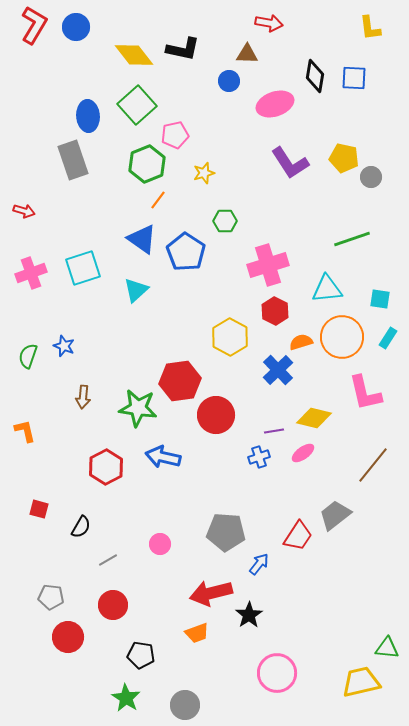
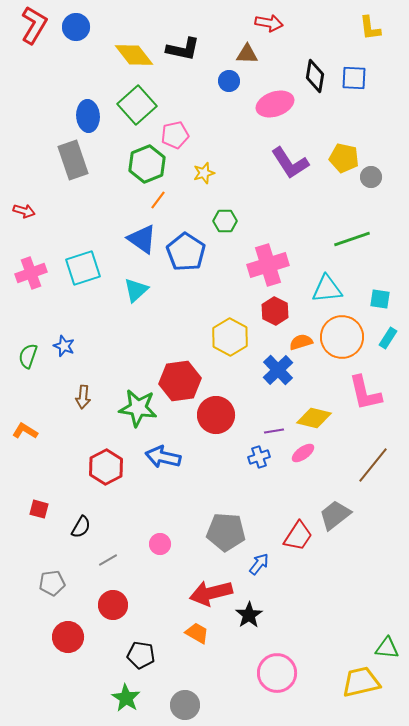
orange L-shape at (25, 431): rotated 45 degrees counterclockwise
gray pentagon at (51, 597): moved 1 px right, 14 px up; rotated 15 degrees counterclockwise
orange trapezoid at (197, 633): rotated 130 degrees counterclockwise
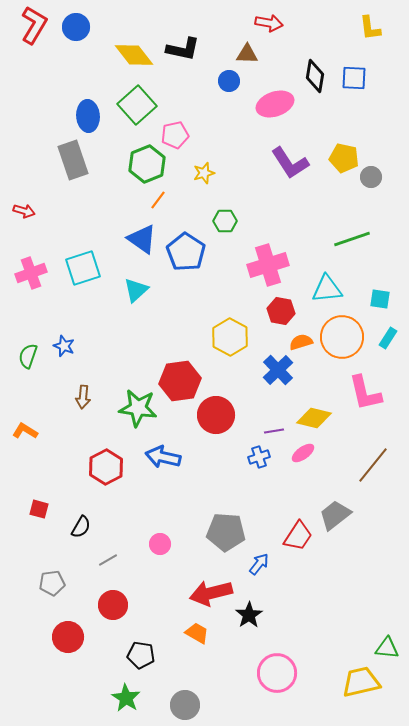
red hexagon at (275, 311): moved 6 px right; rotated 16 degrees counterclockwise
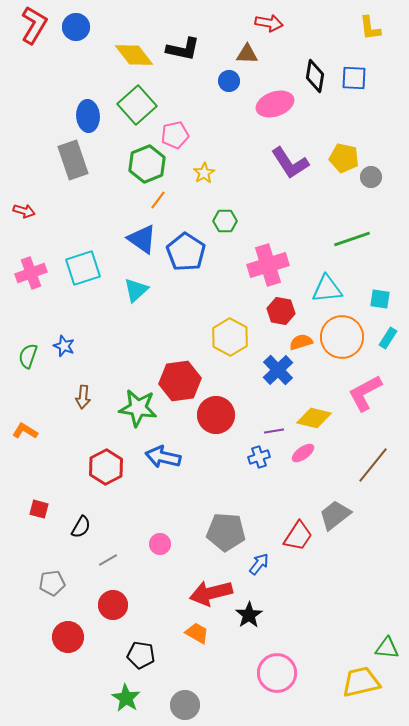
yellow star at (204, 173): rotated 15 degrees counterclockwise
pink L-shape at (365, 393): rotated 75 degrees clockwise
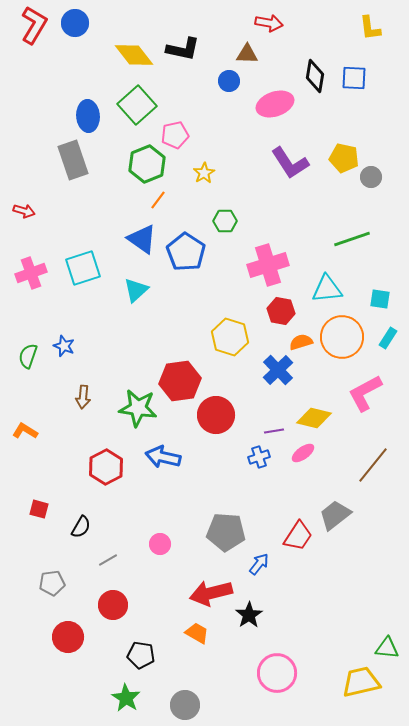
blue circle at (76, 27): moved 1 px left, 4 px up
yellow hexagon at (230, 337): rotated 12 degrees counterclockwise
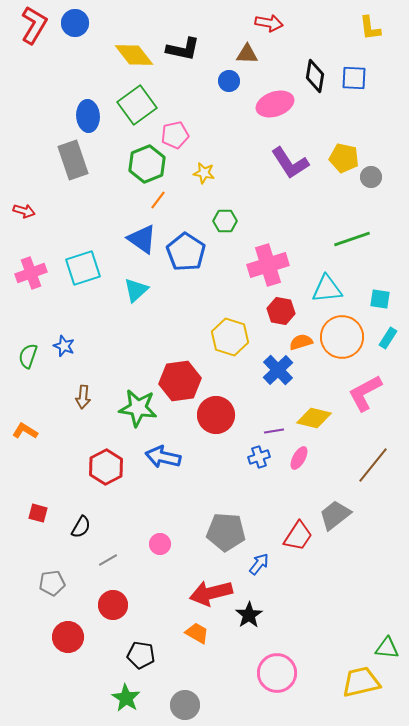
green square at (137, 105): rotated 6 degrees clockwise
yellow star at (204, 173): rotated 30 degrees counterclockwise
pink ellipse at (303, 453): moved 4 px left, 5 px down; rotated 25 degrees counterclockwise
red square at (39, 509): moved 1 px left, 4 px down
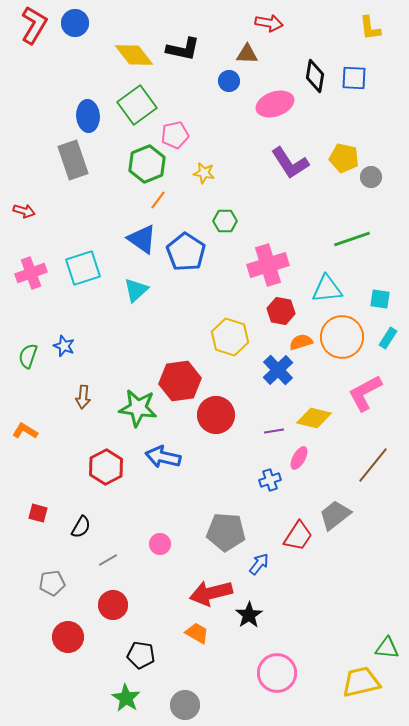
blue cross at (259, 457): moved 11 px right, 23 px down
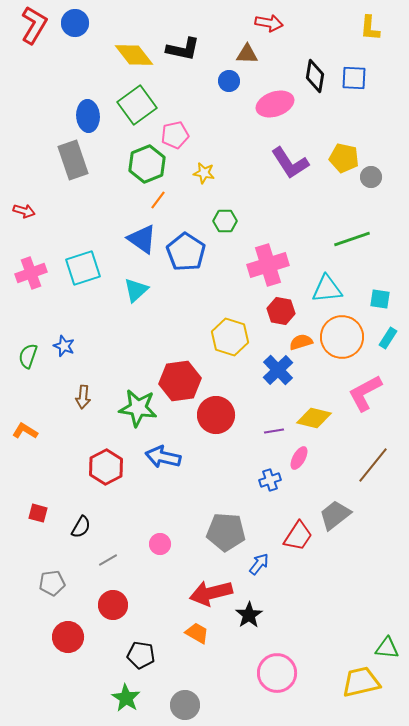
yellow L-shape at (370, 28): rotated 12 degrees clockwise
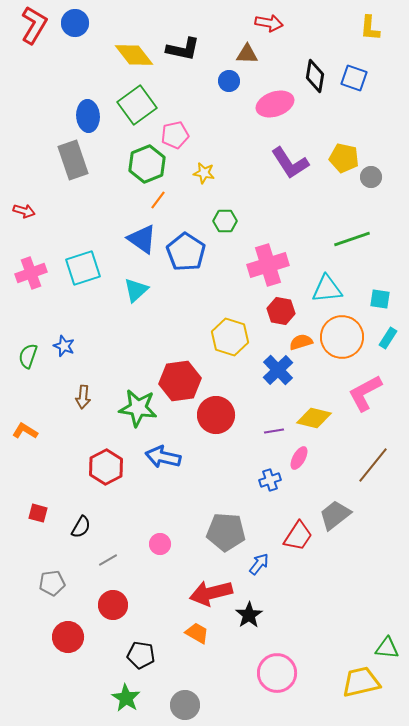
blue square at (354, 78): rotated 16 degrees clockwise
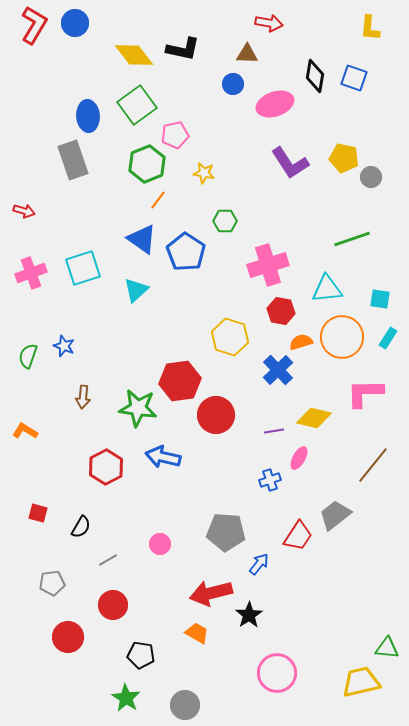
blue circle at (229, 81): moved 4 px right, 3 px down
pink L-shape at (365, 393): rotated 27 degrees clockwise
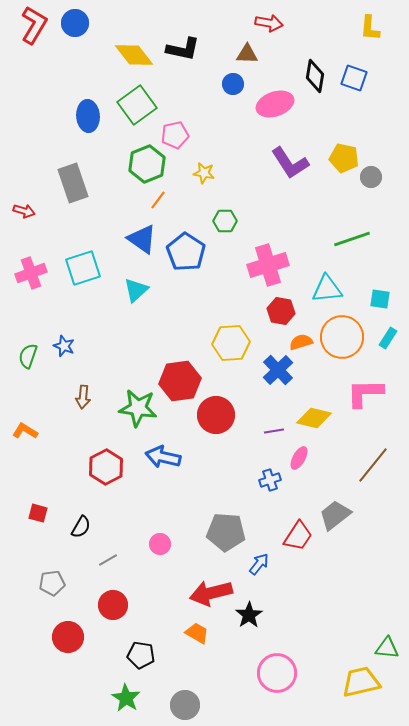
gray rectangle at (73, 160): moved 23 px down
yellow hexagon at (230, 337): moved 1 px right, 6 px down; rotated 21 degrees counterclockwise
